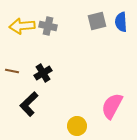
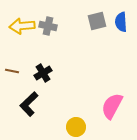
yellow circle: moved 1 px left, 1 px down
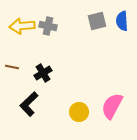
blue semicircle: moved 1 px right, 1 px up
brown line: moved 4 px up
yellow circle: moved 3 px right, 15 px up
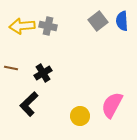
gray square: moved 1 px right; rotated 24 degrees counterclockwise
brown line: moved 1 px left, 1 px down
pink semicircle: moved 1 px up
yellow circle: moved 1 px right, 4 px down
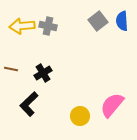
brown line: moved 1 px down
pink semicircle: rotated 12 degrees clockwise
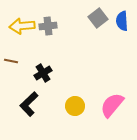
gray square: moved 3 px up
gray cross: rotated 18 degrees counterclockwise
brown line: moved 8 px up
yellow circle: moved 5 px left, 10 px up
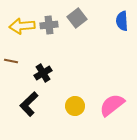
gray square: moved 21 px left
gray cross: moved 1 px right, 1 px up
pink semicircle: rotated 12 degrees clockwise
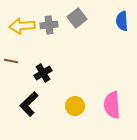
pink semicircle: rotated 56 degrees counterclockwise
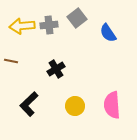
blue semicircle: moved 14 px left, 12 px down; rotated 30 degrees counterclockwise
black cross: moved 13 px right, 4 px up
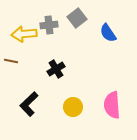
yellow arrow: moved 2 px right, 8 px down
yellow circle: moved 2 px left, 1 px down
